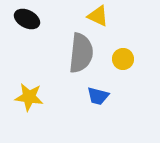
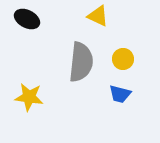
gray semicircle: moved 9 px down
blue trapezoid: moved 22 px right, 2 px up
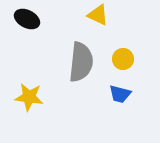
yellow triangle: moved 1 px up
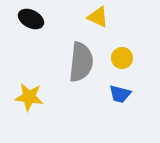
yellow triangle: moved 2 px down
black ellipse: moved 4 px right
yellow circle: moved 1 px left, 1 px up
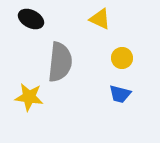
yellow triangle: moved 2 px right, 2 px down
gray semicircle: moved 21 px left
